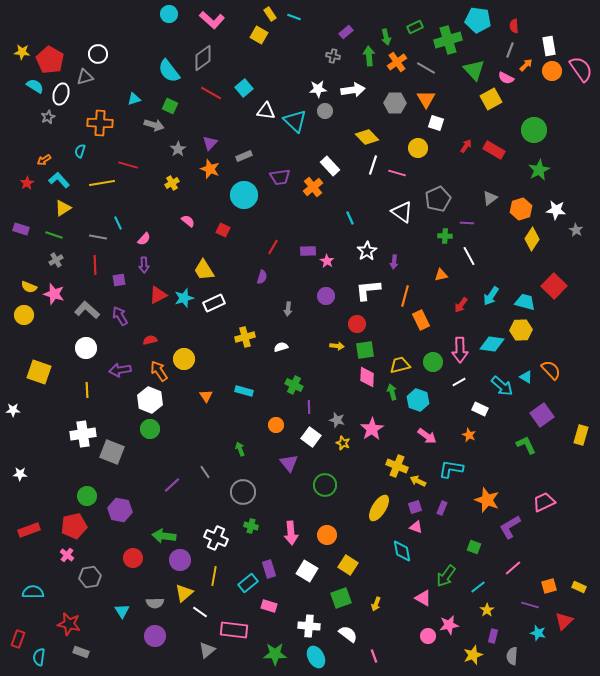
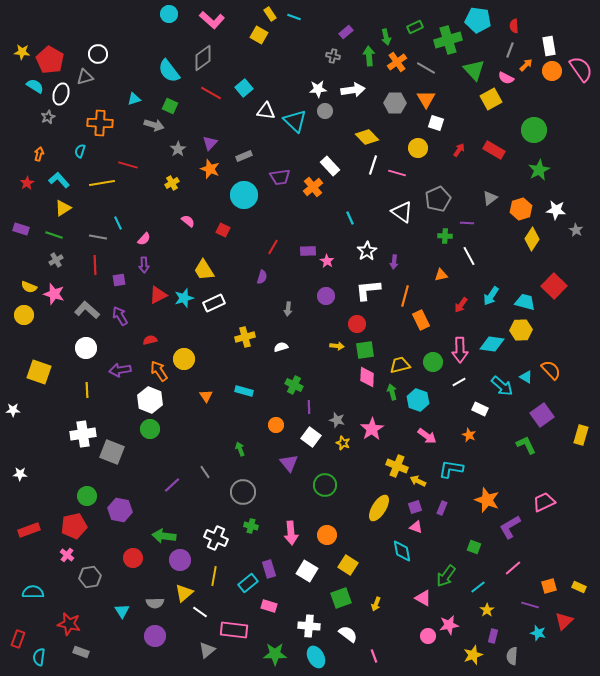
red arrow at (466, 146): moved 7 px left, 4 px down
orange arrow at (44, 160): moved 5 px left, 6 px up; rotated 136 degrees clockwise
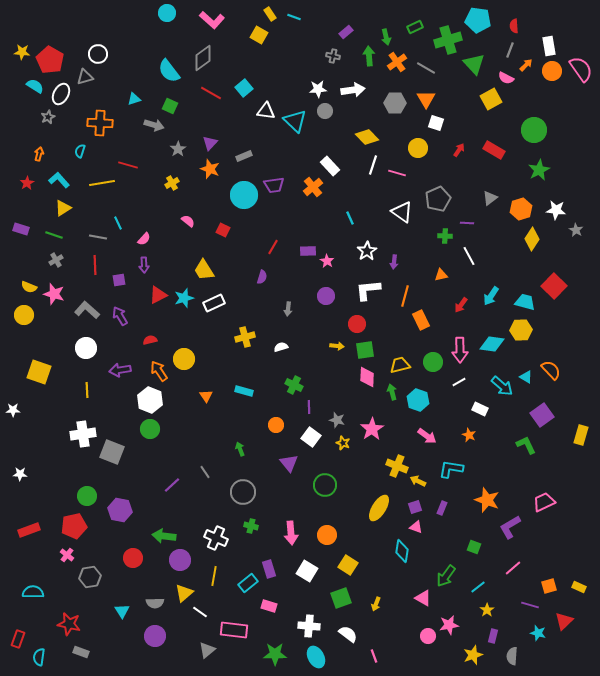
cyan circle at (169, 14): moved 2 px left, 1 px up
green triangle at (474, 70): moved 6 px up
white ellipse at (61, 94): rotated 10 degrees clockwise
purple trapezoid at (280, 177): moved 6 px left, 8 px down
cyan diamond at (402, 551): rotated 20 degrees clockwise
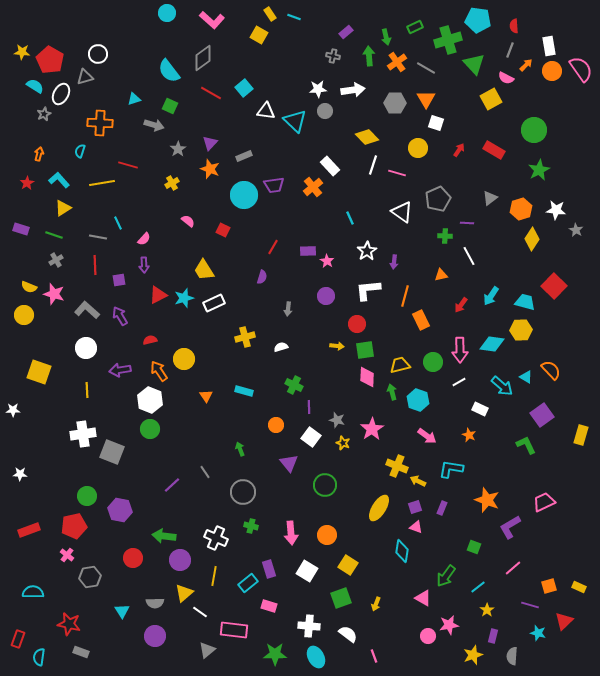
gray star at (48, 117): moved 4 px left, 3 px up
